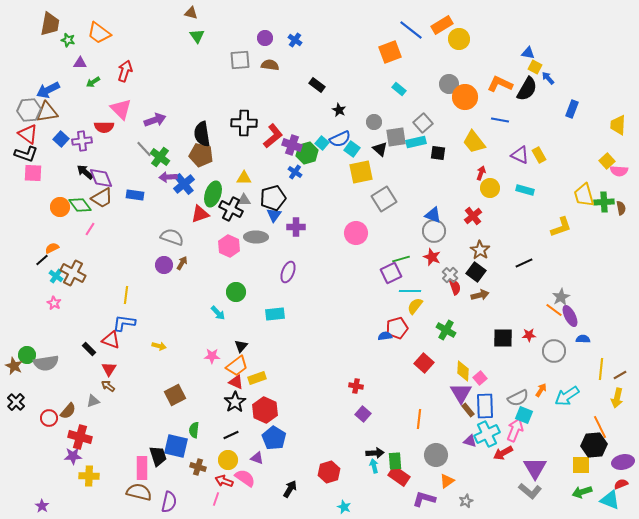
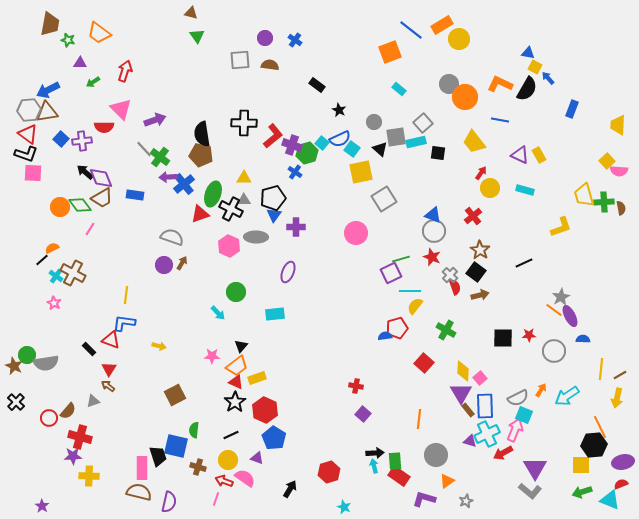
red arrow at (481, 173): rotated 16 degrees clockwise
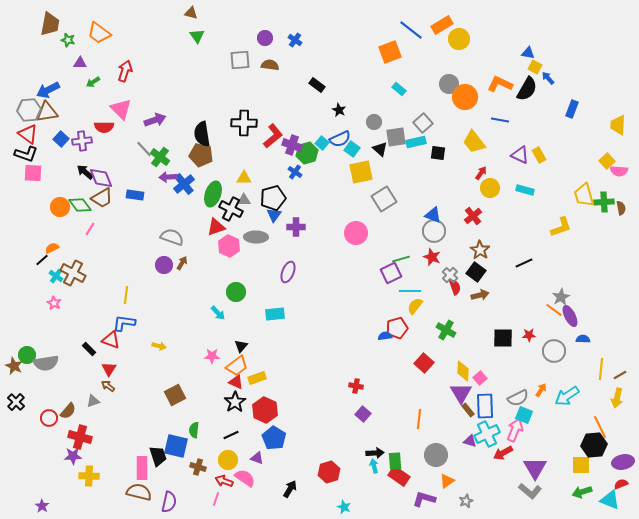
red triangle at (200, 214): moved 16 px right, 13 px down
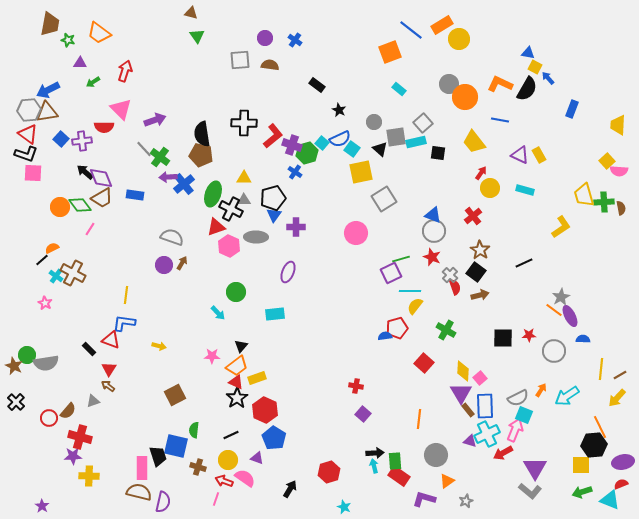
yellow L-shape at (561, 227): rotated 15 degrees counterclockwise
pink star at (54, 303): moved 9 px left
yellow arrow at (617, 398): rotated 30 degrees clockwise
black star at (235, 402): moved 2 px right, 4 px up
purple semicircle at (169, 502): moved 6 px left
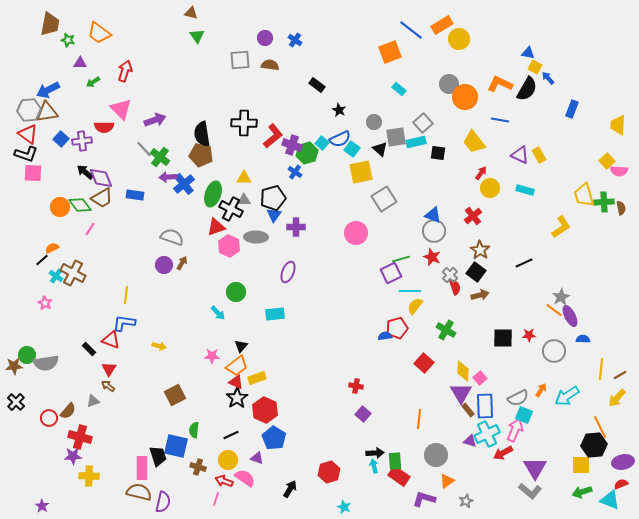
brown star at (14, 366): rotated 30 degrees counterclockwise
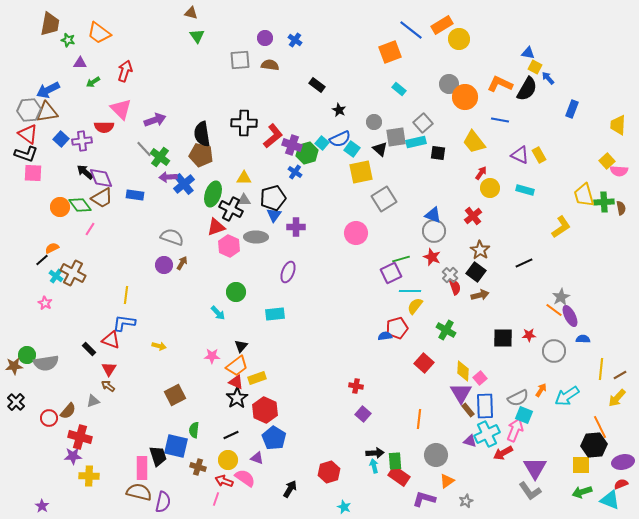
gray L-shape at (530, 491): rotated 15 degrees clockwise
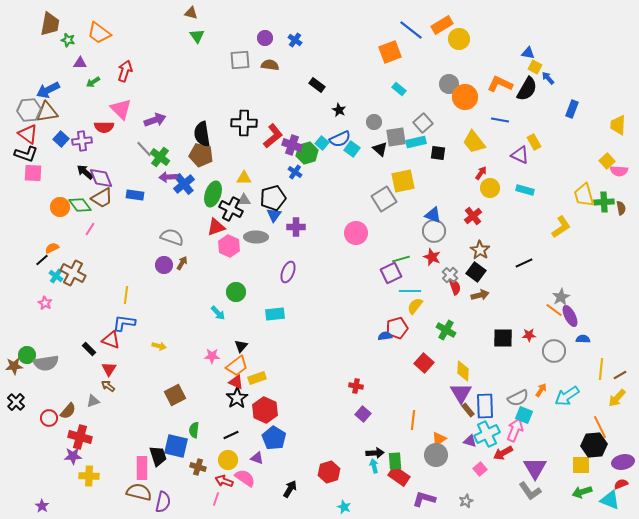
yellow rectangle at (539, 155): moved 5 px left, 13 px up
yellow square at (361, 172): moved 42 px right, 9 px down
pink square at (480, 378): moved 91 px down
orange line at (419, 419): moved 6 px left, 1 px down
orange triangle at (447, 481): moved 8 px left, 42 px up
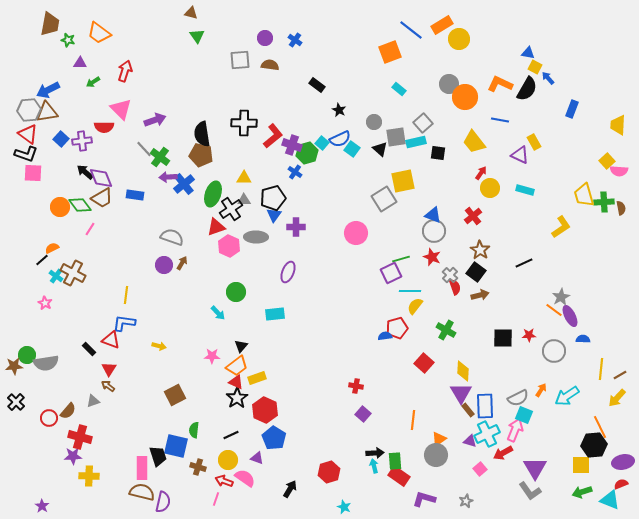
black cross at (231, 209): rotated 30 degrees clockwise
brown semicircle at (139, 492): moved 3 px right
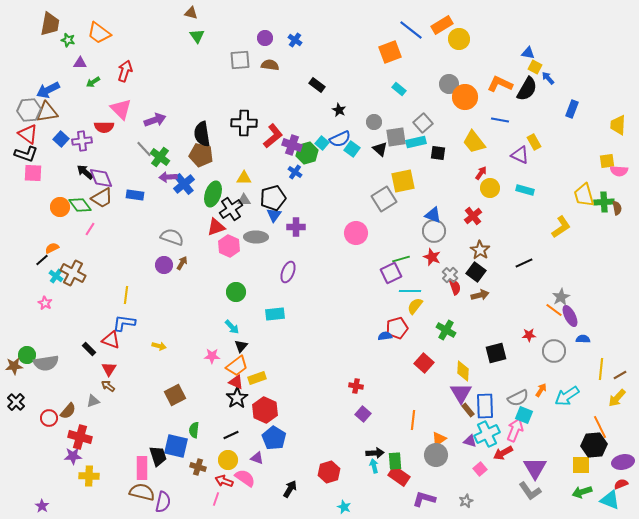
yellow square at (607, 161): rotated 35 degrees clockwise
brown semicircle at (621, 208): moved 4 px left
cyan arrow at (218, 313): moved 14 px right, 14 px down
black square at (503, 338): moved 7 px left, 15 px down; rotated 15 degrees counterclockwise
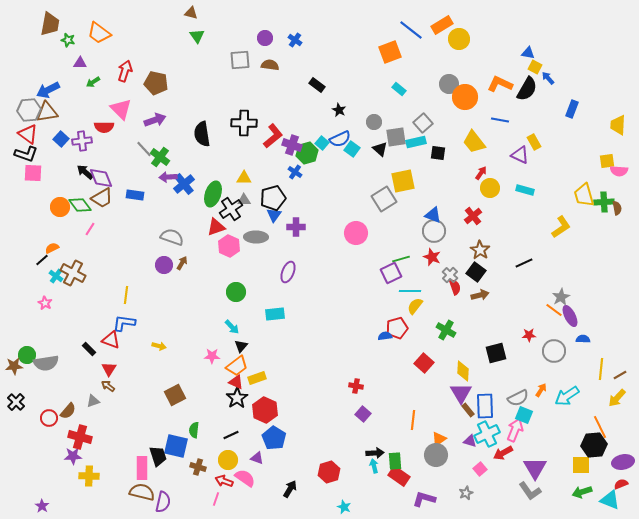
brown pentagon at (201, 155): moved 45 px left, 72 px up
gray star at (466, 501): moved 8 px up
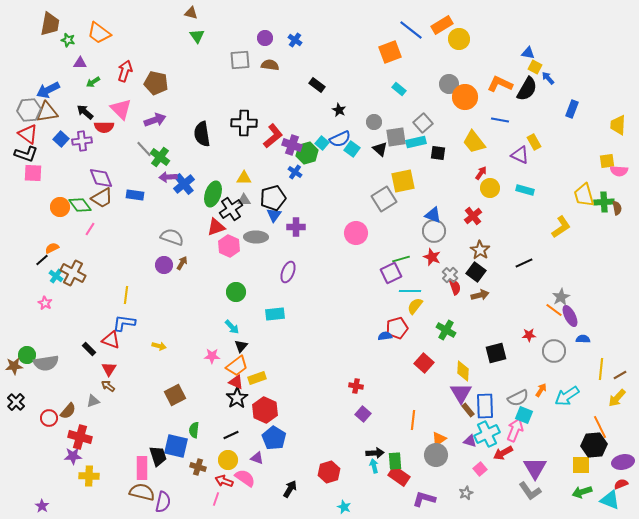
black arrow at (85, 172): moved 60 px up
